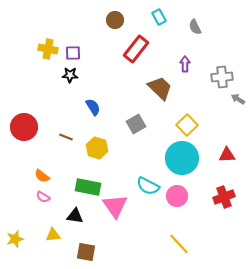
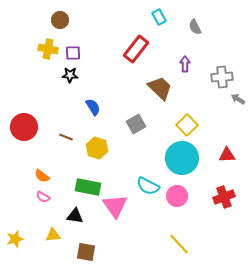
brown circle: moved 55 px left
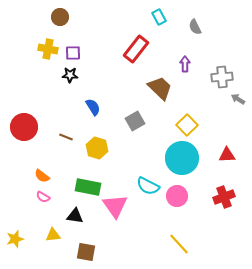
brown circle: moved 3 px up
gray square: moved 1 px left, 3 px up
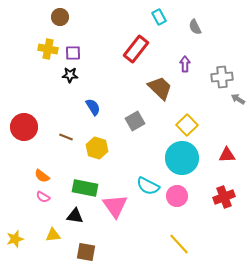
green rectangle: moved 3 px left, 1 px down
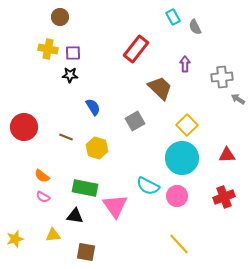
cyan rectangle: moved 14 px right
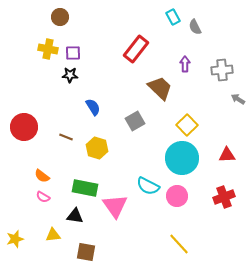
gray cross: moved 7 px up
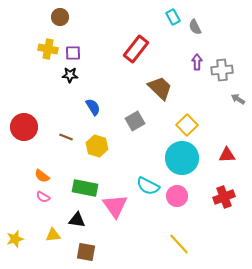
purple arrow: moved 12 px right, 2 px up
yellow hexagon: moved 2 px up
black triangle: moved 2 px right, 4 px down
